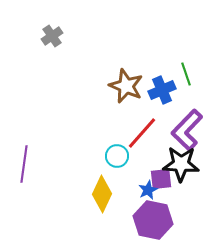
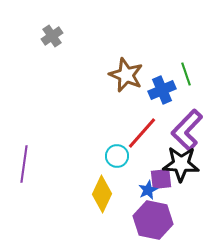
brown star: moved 11 px up
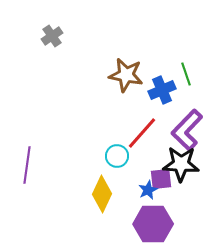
brown star: rotated 12 degrees counterclockwise
purple line: moved 3 px right, 1 px down
purple hexagon: moved 4 px down; rotated 12 degrees counterclockwise
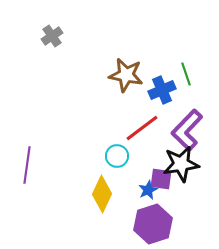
red line: moved 5 px up; rotated 12 degrees clockwise
black star: rotated 12 degrees counterclockwise
purple square: rotated 15 degrees clockwise
purple hexagon: rotated 18 degrees counterclockwise
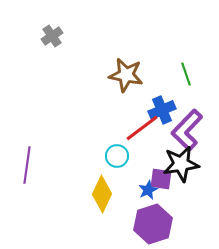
blue cross: moved 20 px down
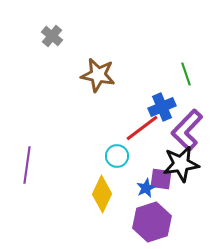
gray cross: rotated 15 degrees counterclockwise
brown star: moved 28 px left
blue cross: moved 3 px up
blue star: moved 2 px left, 2 px up
purple hexagon: moved 1 px left, 2 px up
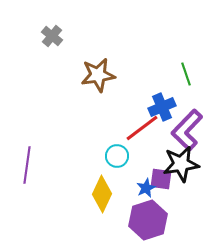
brown star: rotated 20 degrees counterclockwise
purple hexagon: moved 4 px left, 2 px up
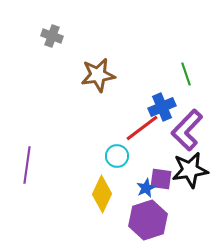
gray cross: rotated 20 degrees counterclockwise
black star: moved 9 px right, 6 px down
